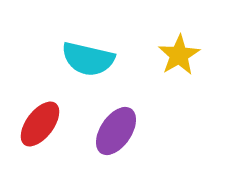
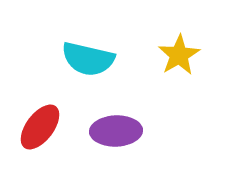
red ellipse: moved 3 px down
purple ellipse: rotated 54 degrees clockwise
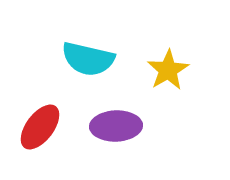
yellow star: moved 11 px left, 15 px down
purple ellipse: moved 5 px up
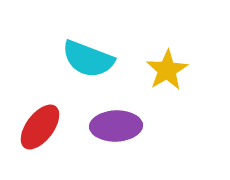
cyan semicircle: rotated 8 degrees clockwise
yellow star: moved 1 px left
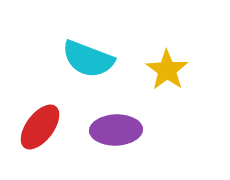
yellow star: rotated 6 degrees counterclockwise
purple ellipse: moved 4 px down
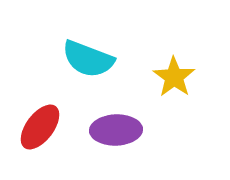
yellow star: moved 7 px right, 7 px down
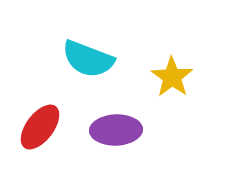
yellow star: moved 2 px left
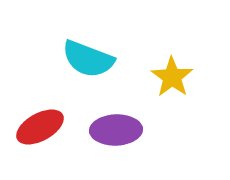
red ellipse: rotated 24 degrees clockwise
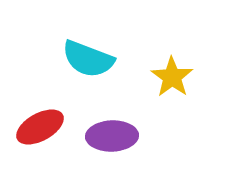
purple ellipse: moved 4 px left, 6 px down
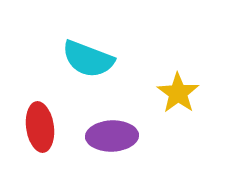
yellow star: moved 6 px right, 16 px down
red ellipse: rotated 69 degrees counterclockwise
